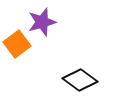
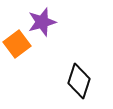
black diamond: moved 1 px left, 1 px down; rotated 72 degrees clockwise
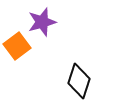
orange square: moved 2 px down
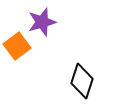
black diamond: moved 3 px right
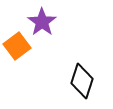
purple star: rotated 20 degrees counterclockwise
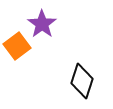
purple star: moved 2 px down
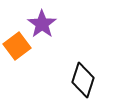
black diamond: moved 1 px right, 1 px up
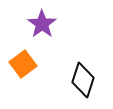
orange square: moved 6 px right, 18 px down
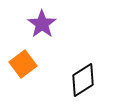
black diamond: rotated 40 degrees clockwise
